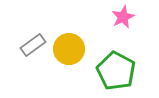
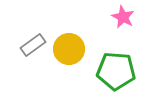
pink star: rotated 20 degrees counterclockwise
green pentagon: rotated 24 degrees counterclockwise
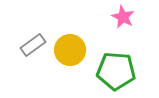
yellow circle: moved 1 px right, 1 px down
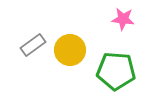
pink star: moved 2 px down; rotated 20 degrees counterclockwise
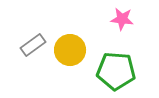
pink star: moved 1 px left
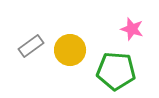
pink star: moved 10 px right, 10 px down; rotated 10 degrees clockwise
gray rectangle: moved 2 px left, 1 px down
